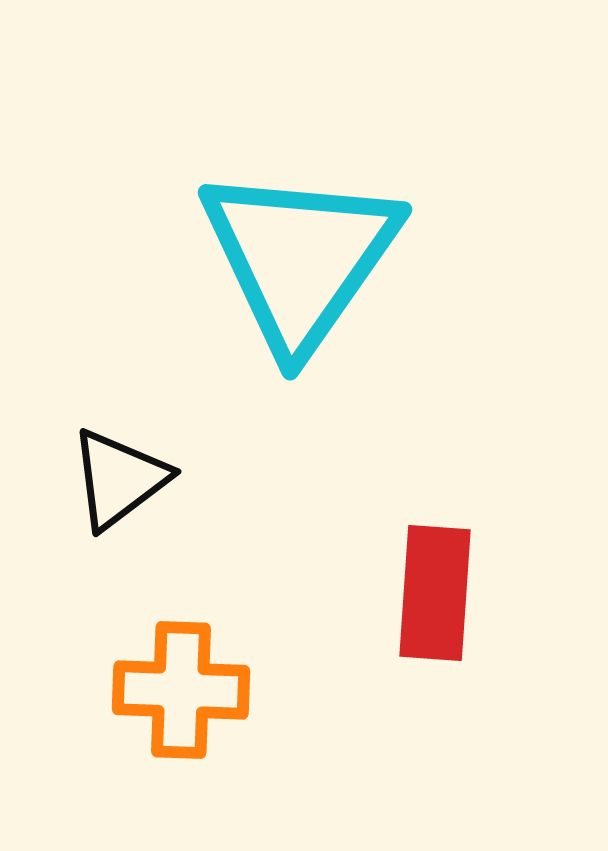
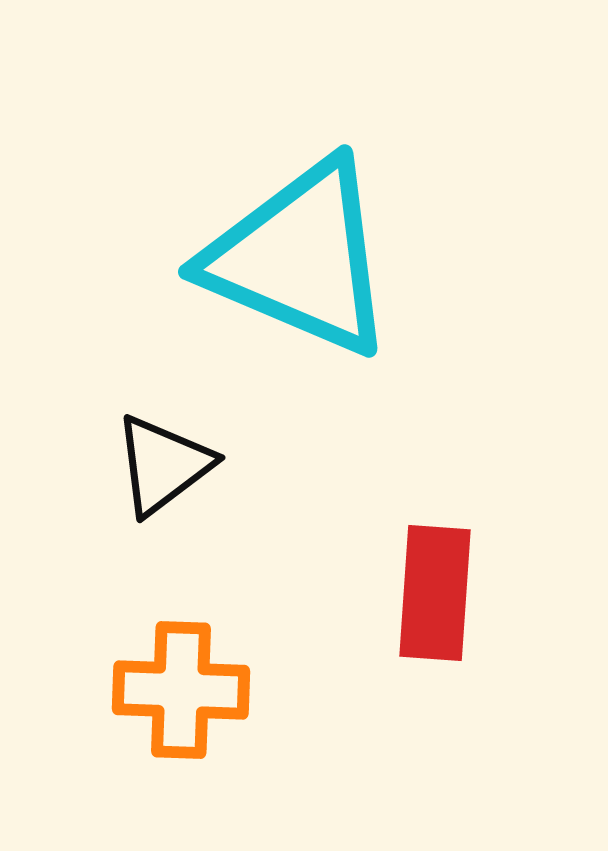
cyan triangle: rotated 42 degrees counterclockwise
black triangle: moved 44 px right, 14 px up
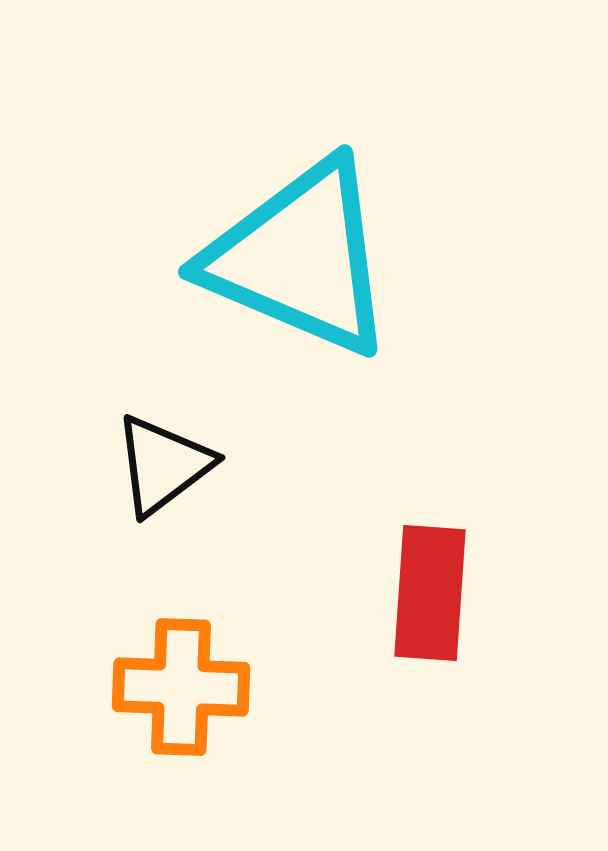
red rectangle: moved 5 px left
orange cross: moved 3 px up
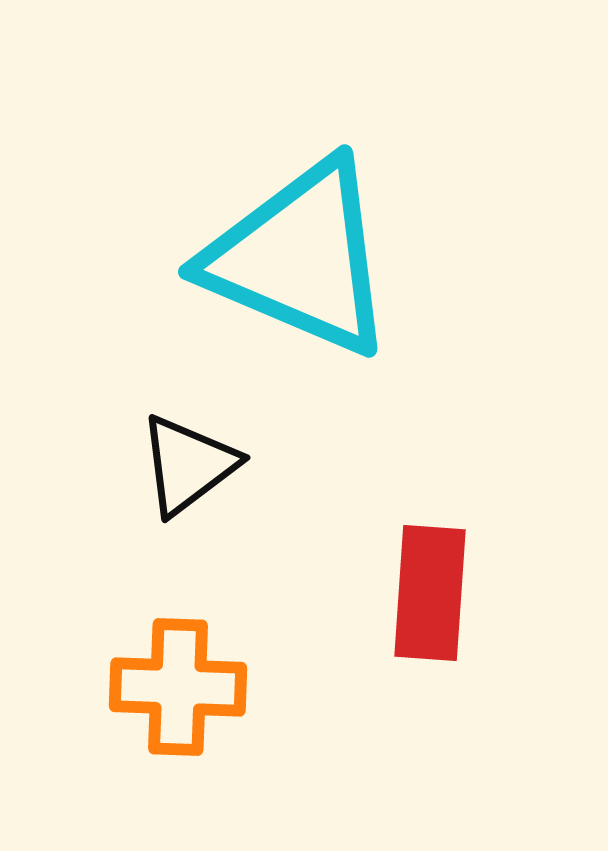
black triangle: moved 25 px right
orange cross: moved 3 px left
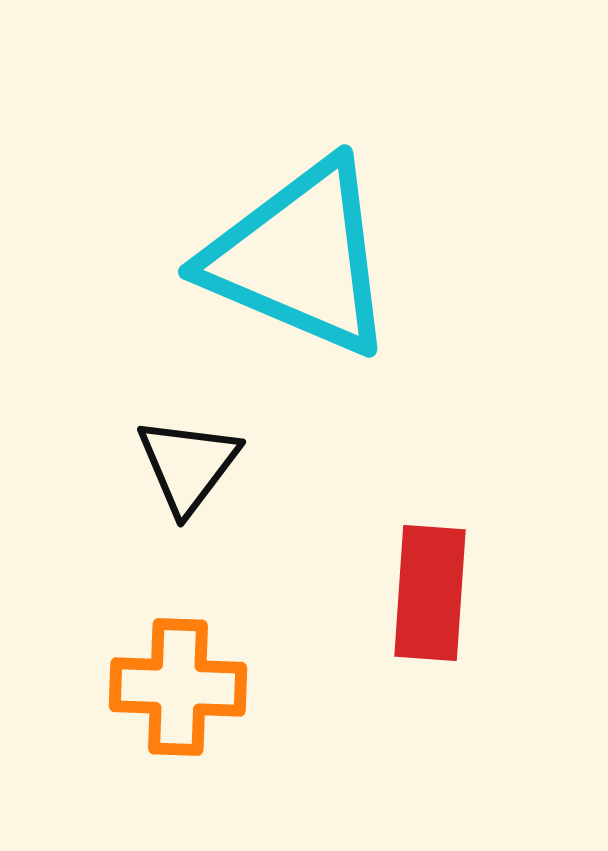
black triangle: rotated 16 degrees counterclockwise
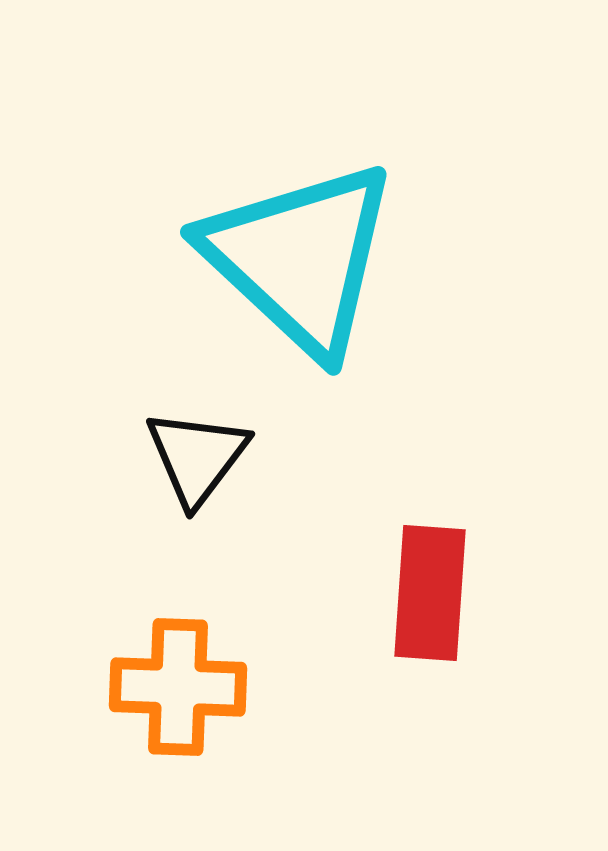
cyan triangle: rotated 20 degrees clockwise
black triangle: moved 9 px right, 8 px up
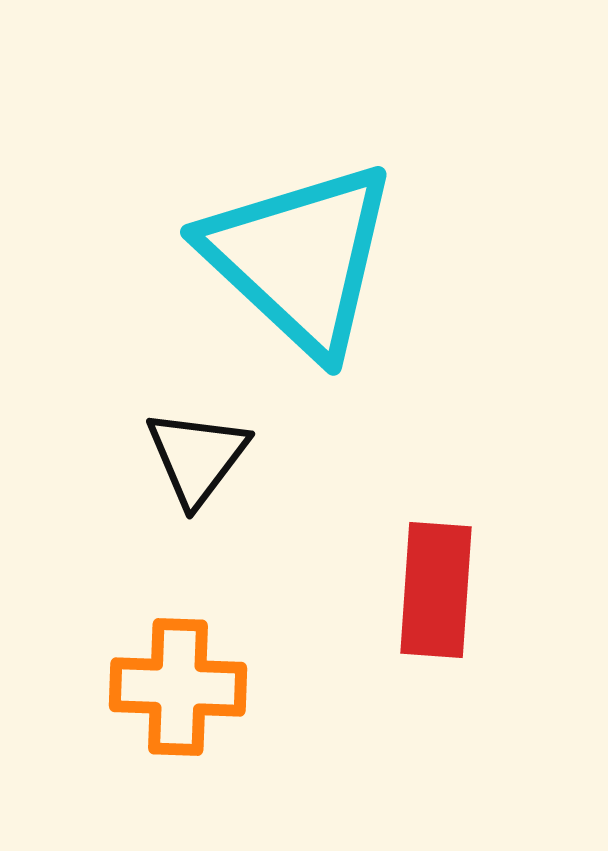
red rectangle: moved 6 px right, 3 px up
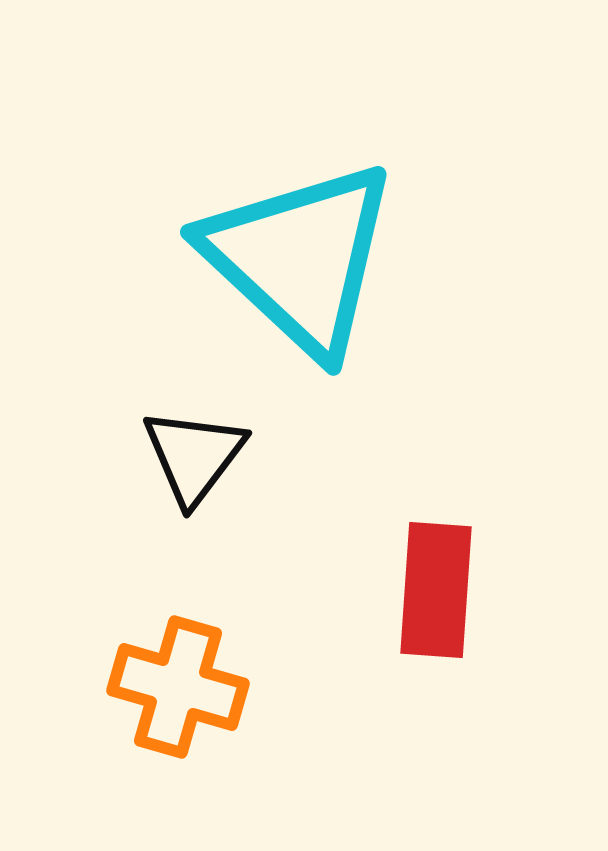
black triangle: moved 3 px left, 1 px up
orange cross: rotated 14 degrees clockwise
